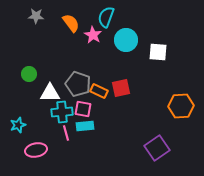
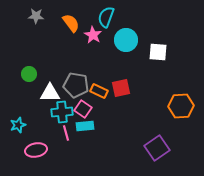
gray pentagon: moved 2 px left, 1 px down; rotated 10 degrees counterclockwise
pink square: rotated 24 degrees clockwise
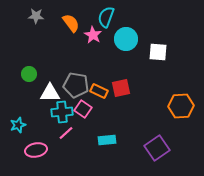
cyan circle: moved 1 px up
cyan rectangle: moved 22 px right, 14 px down
pink line: rotated 63 degrees clockwise
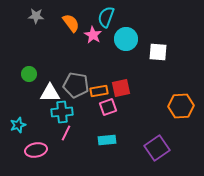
orange rectangle: rotated 36 degrees counterclockwise
pink square: moved 25 px right, 2 px up; rotated 36 degrees clockwise
pink line: rotated 21 degrees counterclockwise
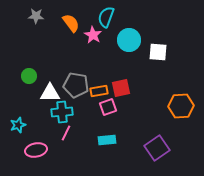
cyan circle: moved 3 px right, 1 px down
green circle: moved 2 px down
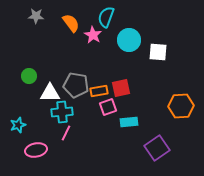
cyan rectangle: moved 22 px right, 18 px up
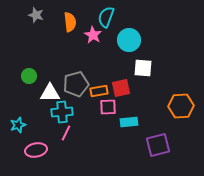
gray star: moved 1 px up; rotated 14 degrees clockwise
orange semicircle: moved 1 px left, 1 px up; rotated 30 degrees clockwise
white square: moved 15 px left, 16 px down
gray pentagon: moved 1 px up; rotated 25 degrees counterclockwise
pink square: rotated 18 degrees clockwise
purple square: moved 1 px right, 3 px up; rotated 20 degrees clockwise
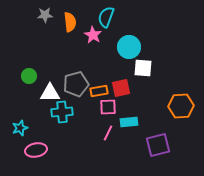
gray star: moved 9 px right; rotated 21 degrees counterclockwise
cyan circle: moved 7 px down
cyan star: moved 2 px right, 3 px down
pink line: moved 42 px right
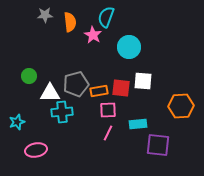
white square: moved 13 px down
red square: rotated 18 degrees clockwise
pink square: moved 3 px down
cyan rectangle: moved 9 px right, 2 px down
cyan star: moved 3 px left, 6 px up
purple square: rotated 20 degrees clockwise
